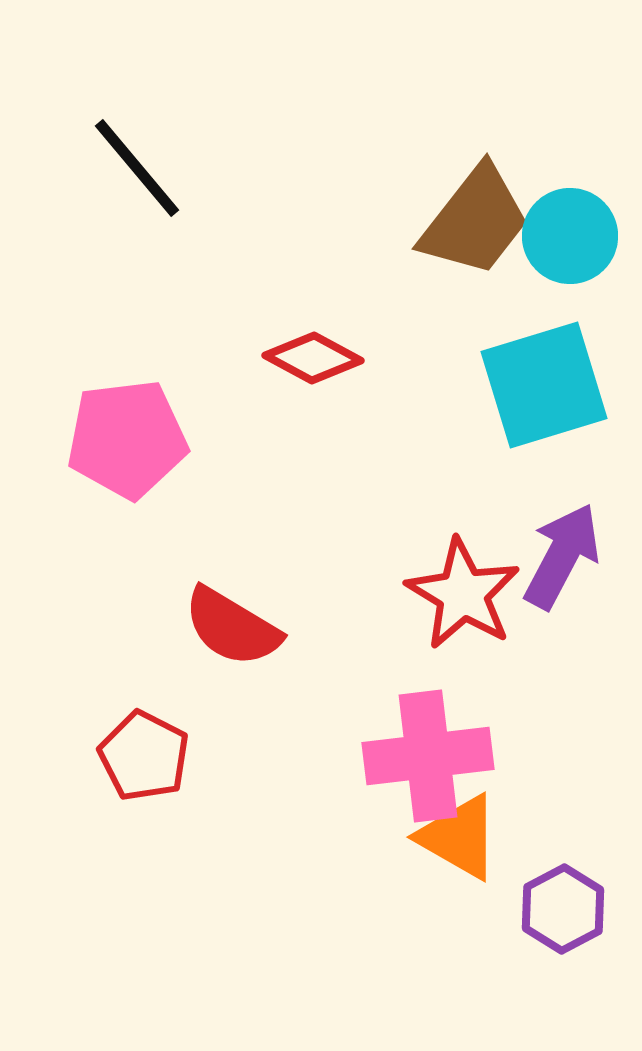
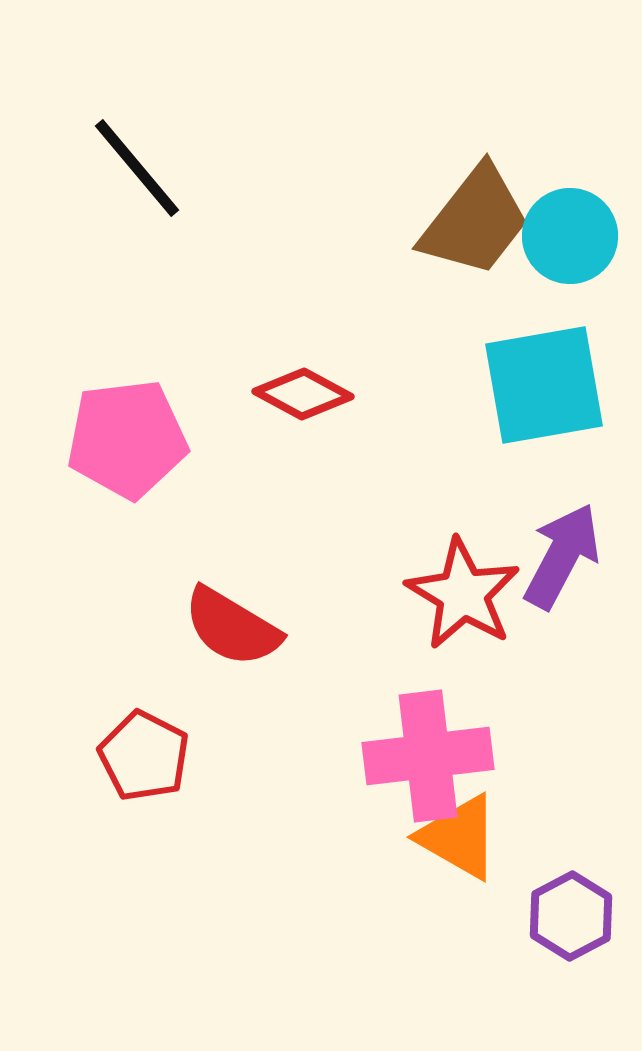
red diamond: moved 10 px left, 36 px down
cyan square: rotated 7 degrees clockwise
purple hexagon: moved 8 px right, 7 px down
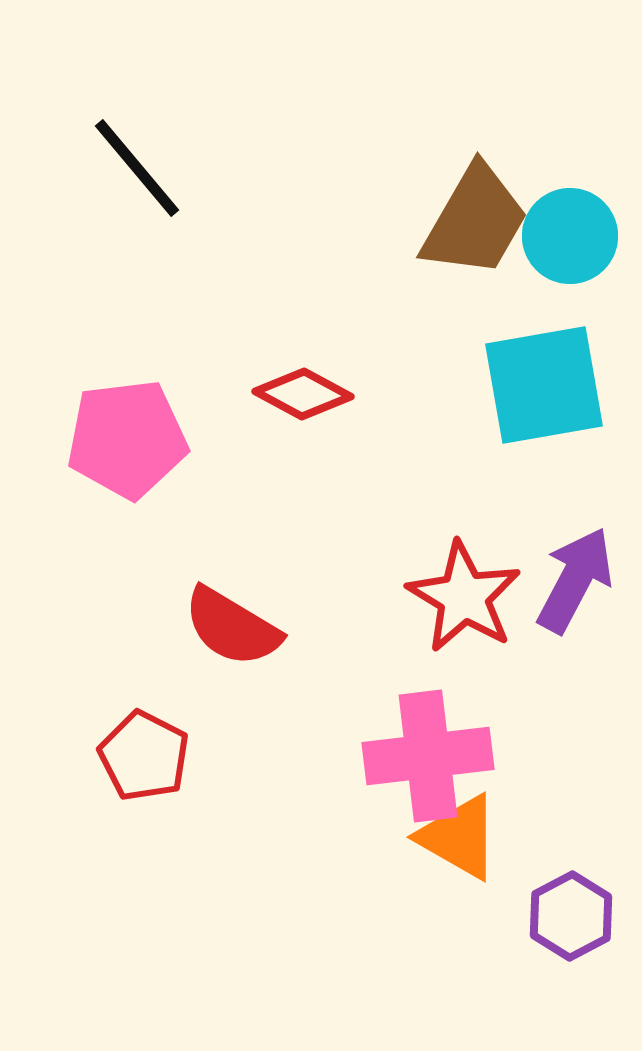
brown trapezoid: rotated 8 degrees counterclockwise
purple arrow: moved 13 px right, 24 px down
red star: moved 1 px right, 3 px down
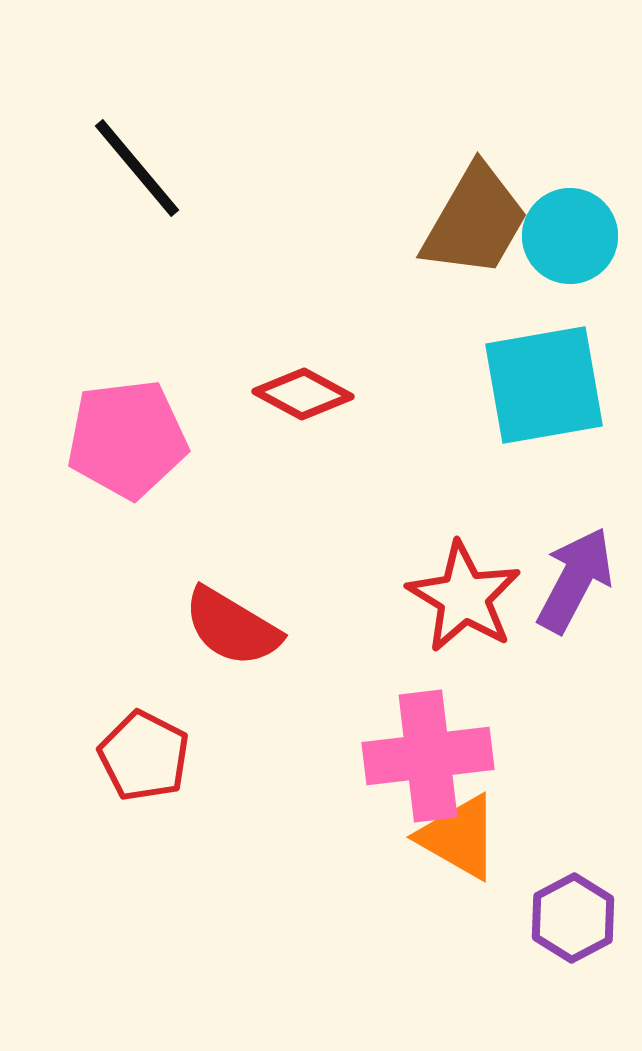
purple hexagon: moved 2 px right, 2 px down
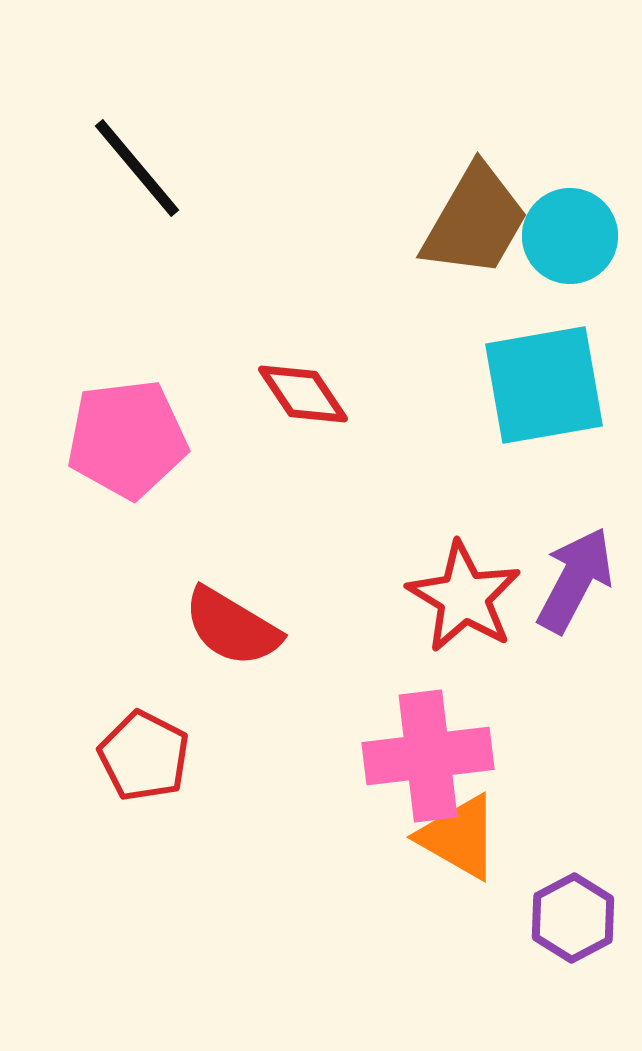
red diamond: rotated 28 degrees clockwise
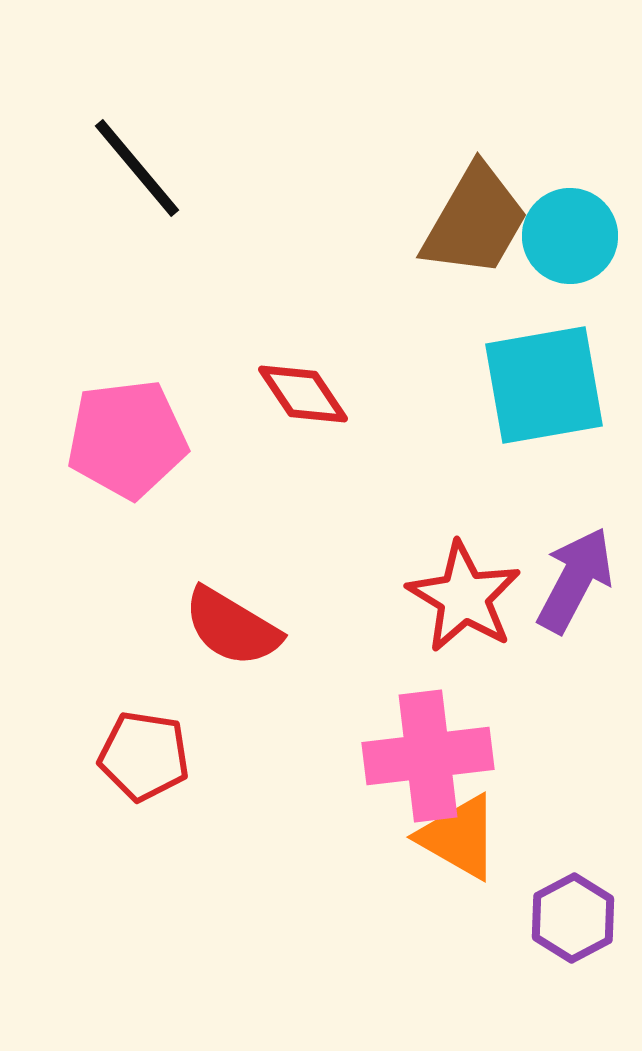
red pentagon: rotated 18 degrees counterclockwise
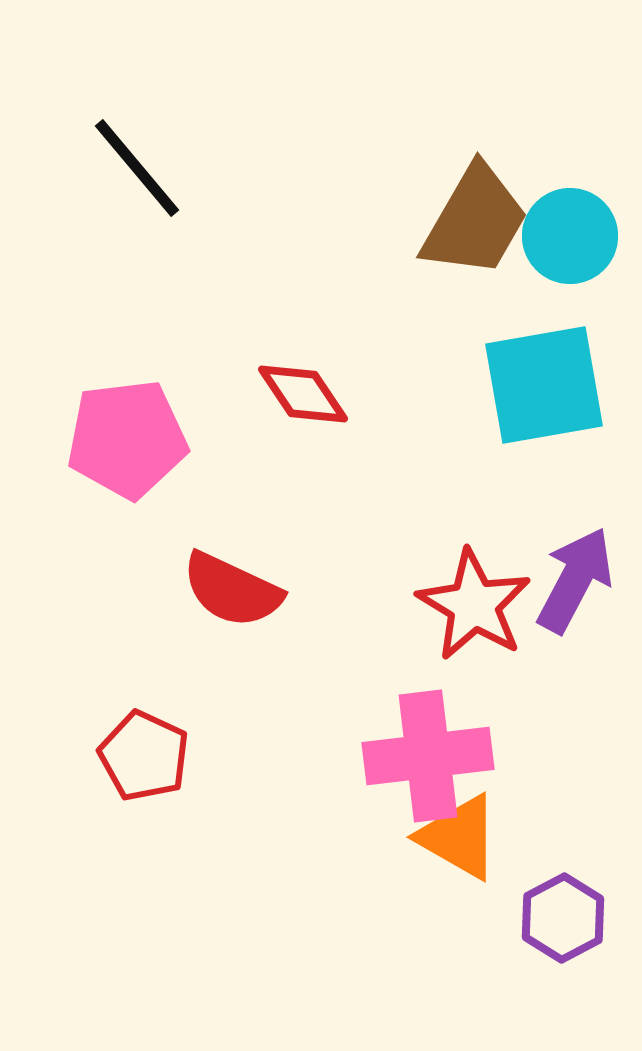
red star: moved 10 px right, 8 px down
red semicircle: moved 37 px up; rotated 6 degrees counterclockwise
red pentagon: rotated 16 degrees clockwise
purple hexagon: moved 10 px left
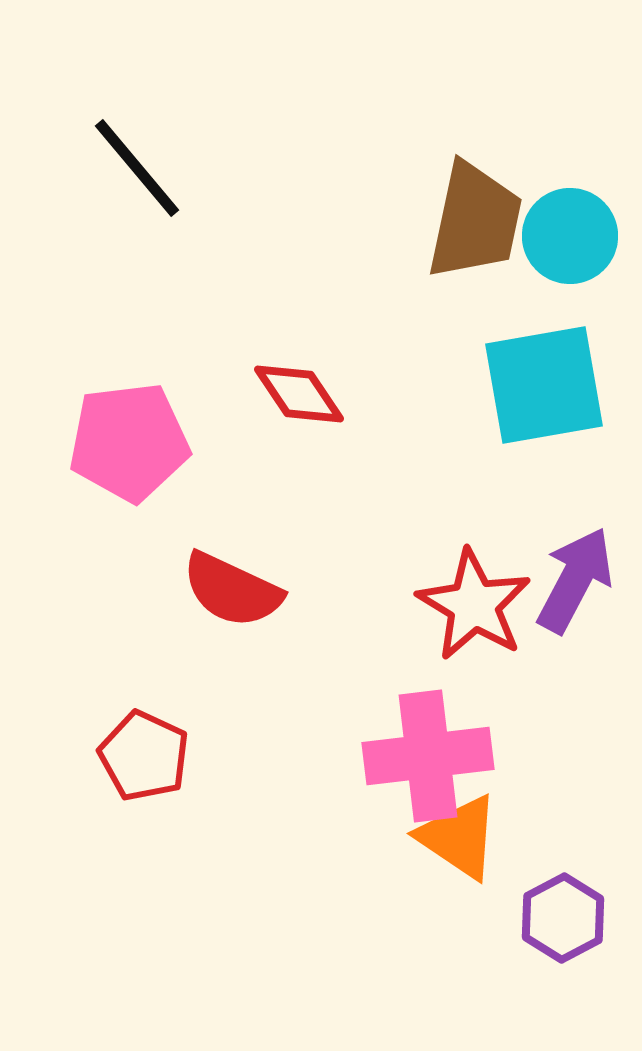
brown trapezoid: rotated 18 degrees counterclockwise
red diamond: moved 4 px left
pink pentagon: moved 2 px right, 3 px down
orange triangle: rotated 4 degrees clockwise
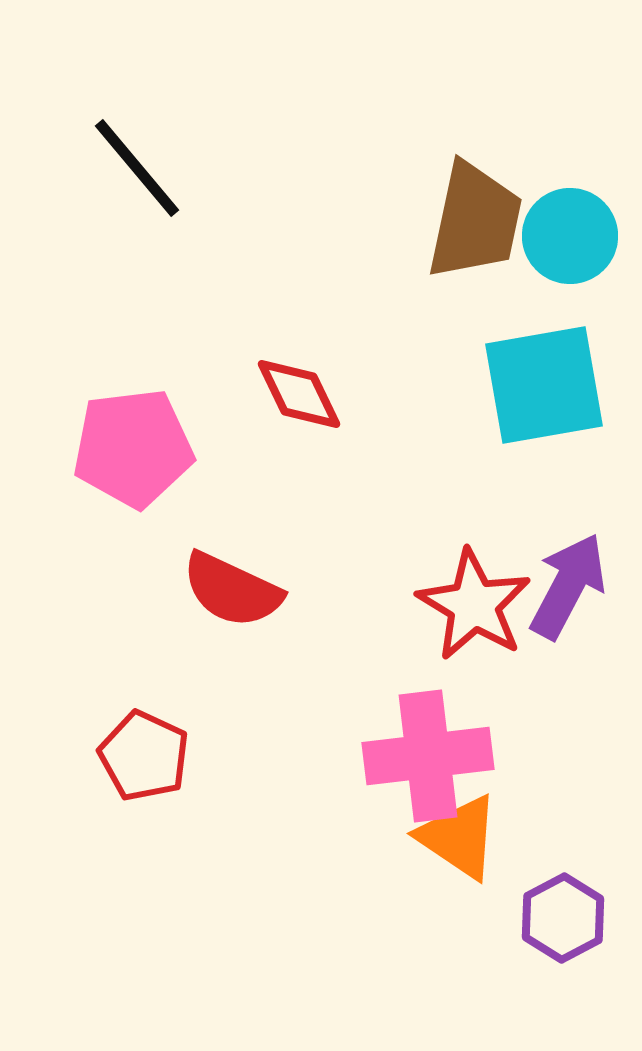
red diamond: rotated 8 degrees clockwise
pink pentagon: moved 4 px right, 6 px down
purple arrow: moved 7 px left, 6 px down
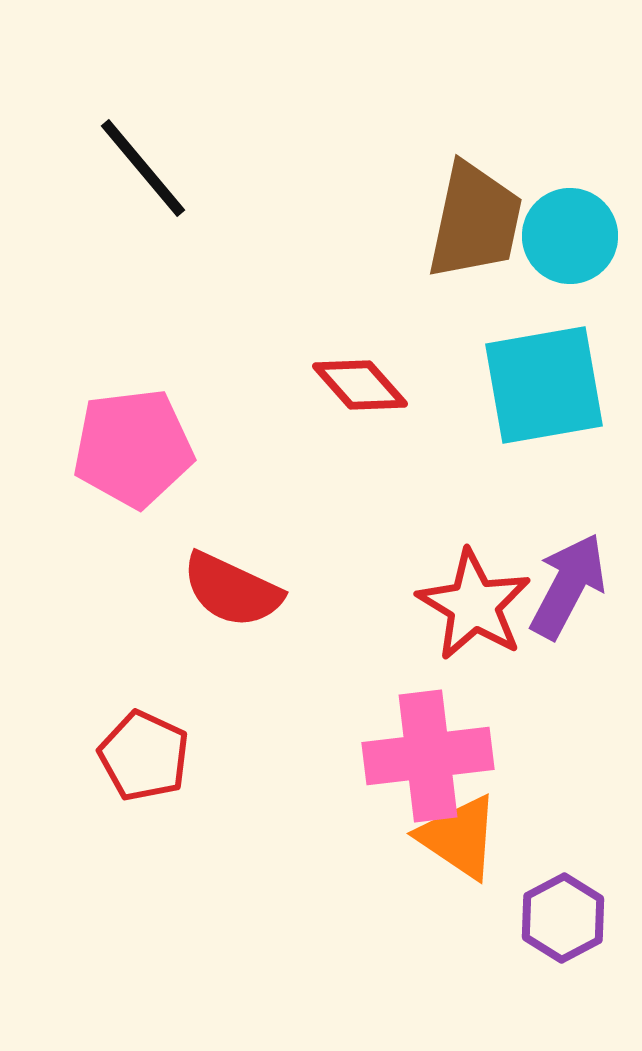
black line: moved 6 px right
red diamond: moved 61 px right, 9 px up; rotated 16 degrees counterclockwise
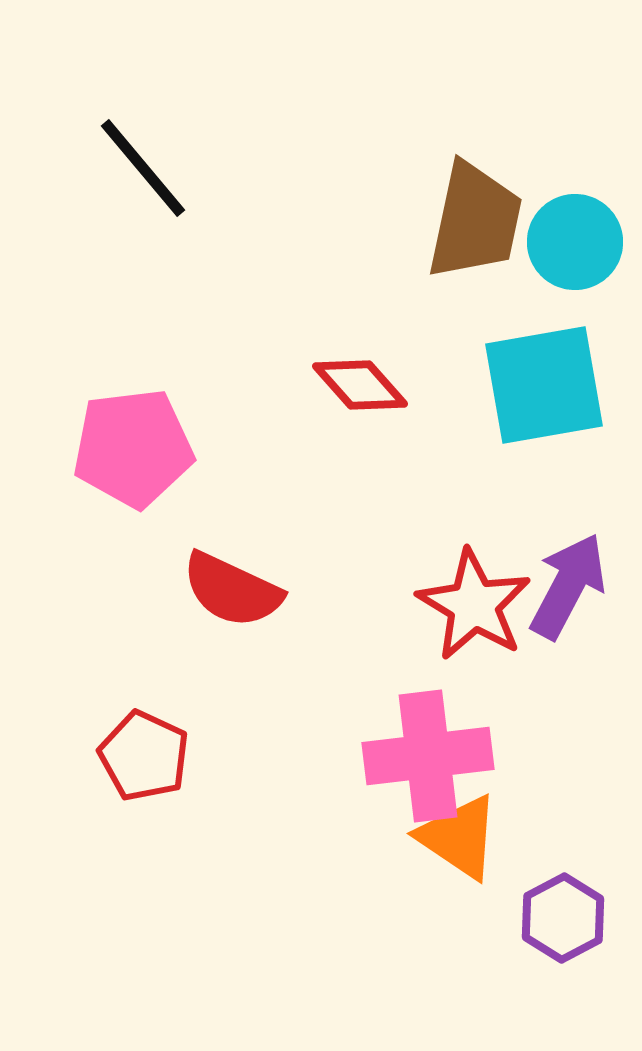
cyan circle: moved 5 px right, 6 px down
